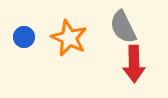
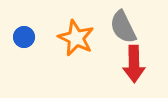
orange star: moved 7 px right
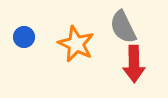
orange star: moved 6 px down
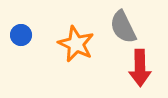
blue circle: moved 3 px left, 2 px up
red arrow: moved 6 px right, 4 px down
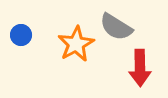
gray semicircle: moved 7 px left; rotated 32 degrees counterclockwise
orange star: rotated 18 degrees clockwise
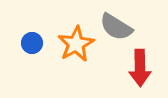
blue circle: moved 11 px right, 8 px down
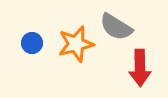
orange star: rotated 15 degrees clockwise
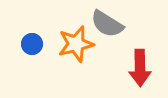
gray semicircle: moved 9 px left, 3 px up
blue circle: moved 1 px down
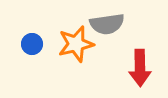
gray semicircle: rotated 40 degrees counterclockwise
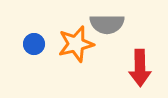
gray semicircle: rotated 8 degrees clockwise
blue circle: moved 2 px right
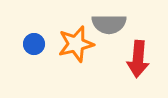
gray semicircle: moved 2 px right
red arrow: moved 2 px left, 9 px up; rotated 6 degrees clockwise
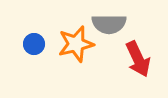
red arrow: rotated 30 degrees counterclockwise
